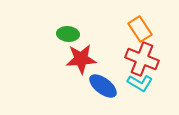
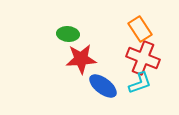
red cross: moved 1 px right, 1 px up
cyan L-shape: rotated 50 degrees counterclockwise
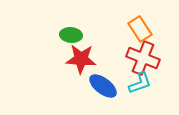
green ellipse: moved 3 px right, 1 px down
red star: rotated 8 degrees clockwise
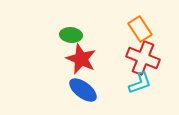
red star: rotated 20 degrees clockwise
blue ellipse: moved 20 px left, 4 px down
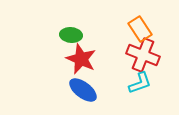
red cross: moved 3 px up
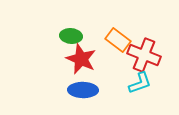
orange rectangle: moved 22 px left, 11 px down; rotated 20 degrees counterclockwise
green ellipse: moved 1 px down
red cross: moved 1 px right
blue ellipse: rotated 36 degrees counterclockwise
